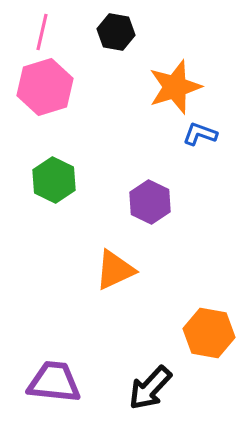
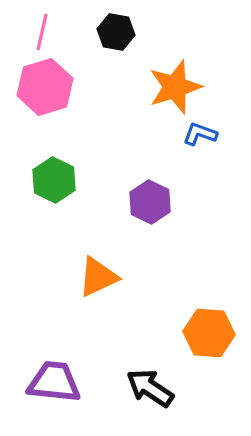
orange triangle: moved 17 px left, 7 px down
orange hexagon: rotated 6 degrees counterclockwise
black arrow: rotated 81 degrees clockwise
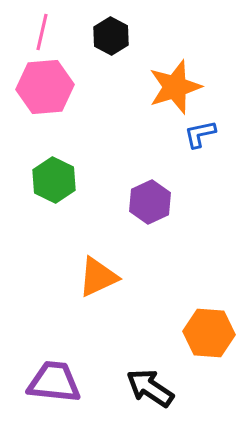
black hexagon: moved 5 px left, 4 px down; rotated 18 degrees clockwise
pink hexagon: rotated 12 degrees clockwise
blue L-shape: rotated 32 degrees counterclockwise
purple hexagon: rotated 9 degrees clockwise
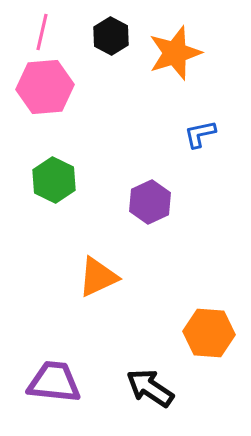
orange star: moved 34 px up
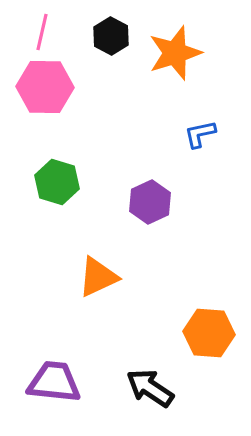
pink hexagon: rotated 6 degrees clockwise
green hexagon: moved 3 px right, 2 px down; rotated 9 degrees counterclockwise
